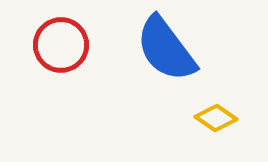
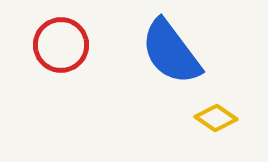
blue semicircle: moved 5 px right, 3 px down
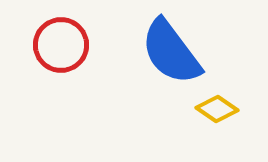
yellow diamond: moved 1 px right, 9 px up
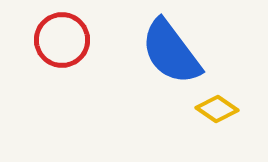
red circle: moved 1 px right, 5 px up
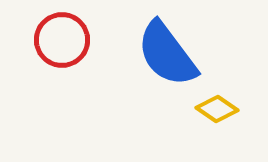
blue semicircle: moved 4 px left, 2 px down
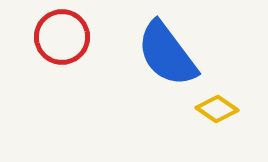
red circle: moved 3 px up
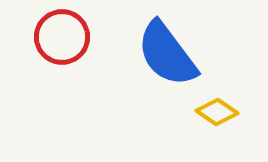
yellow diamond: moved 3 px down
